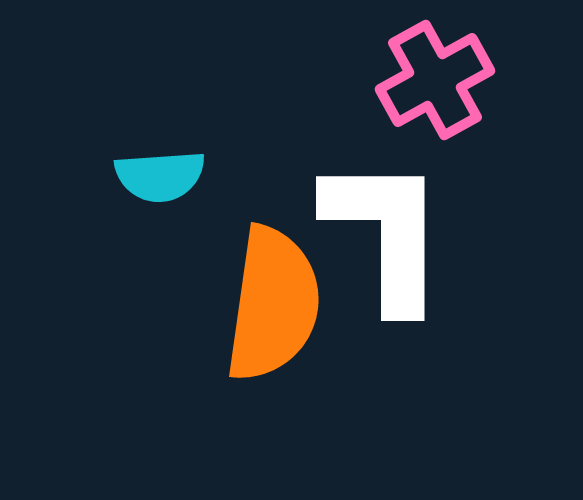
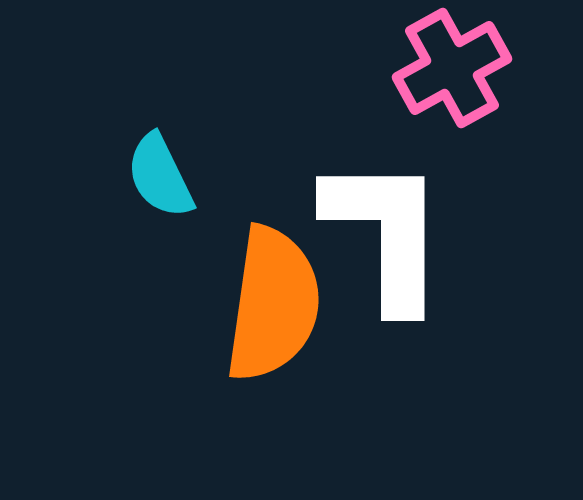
pink cross: moved 17 px right, 12 px up
cyan semicircle: rotated 68 degrees clockwise
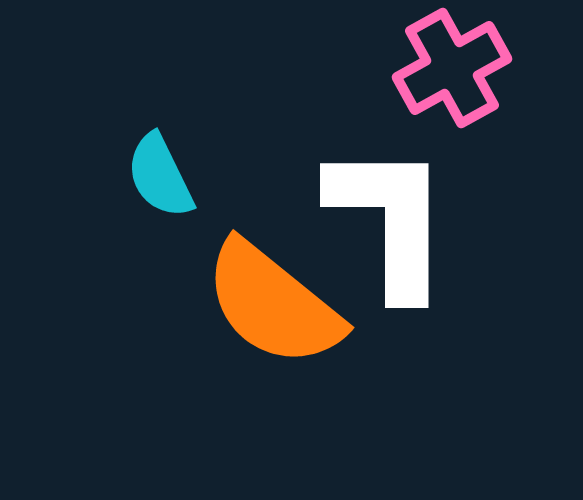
white L-shape: moved 4 px right, 13 px up
orange semicircle: rotated 121 degrees clockwise
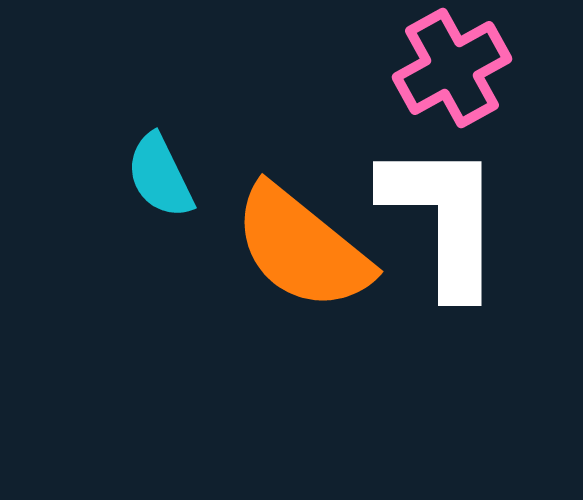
white L-shape: moved 53 px right, 2 px up
orange semicircle: moved 29 px right, 56 px up
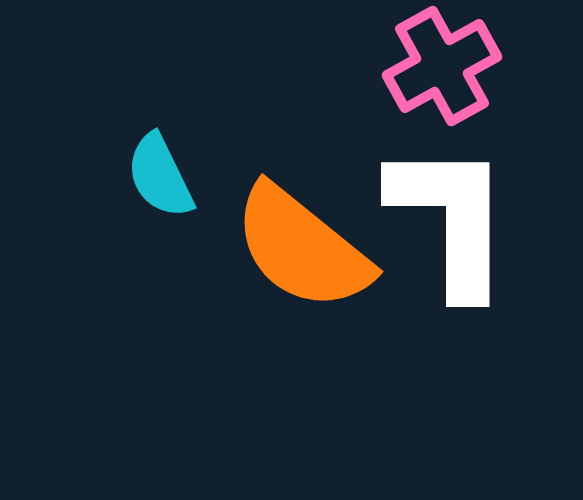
pink cross: moved 10 px left, 2 px up
white L-shape: moved 8 px right, 1 px down
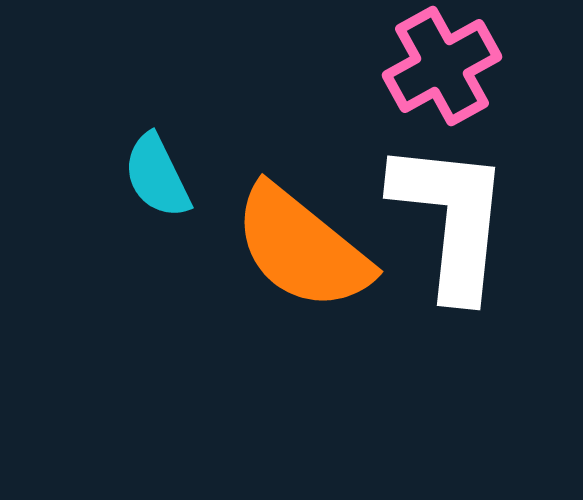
cyan semicircle: moved 3 px left
white L-shape: rotated 6 degrees clockwise
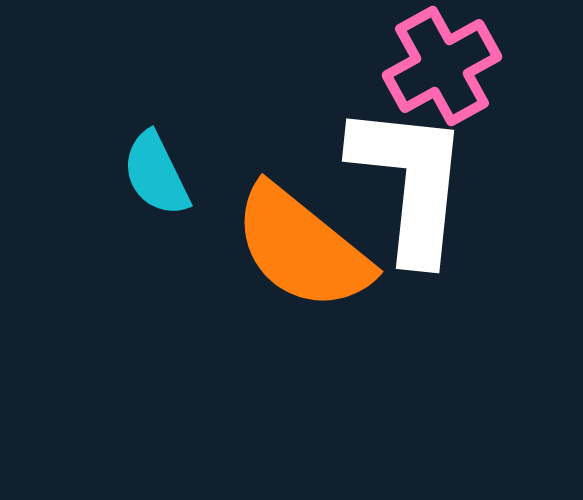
cyan semicircle: moved 1 px left, 2 px up
white L-shape: moved 41 px left, 37 px up
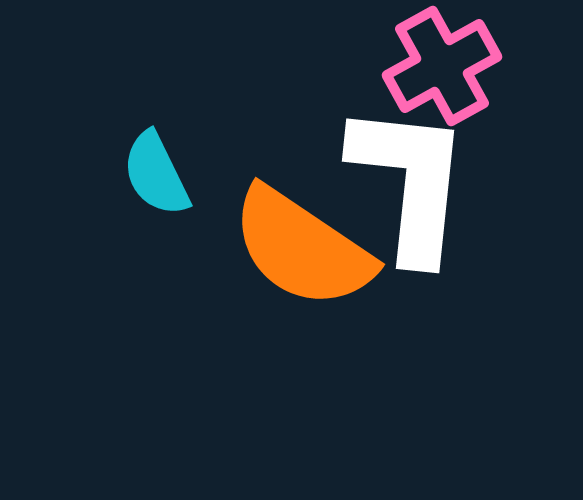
orange semicircle: rotated 5 degrees counterclockwise
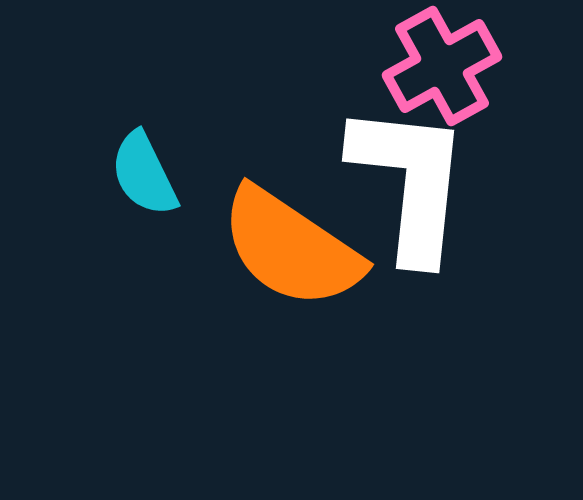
cyan semicircle: moved 12 px left
orange semicircle: moved 11 px left
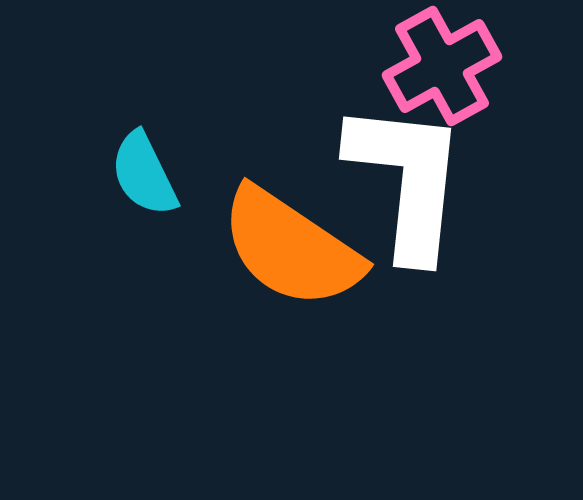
white L-shape: moved 3 px left, 2 px up
